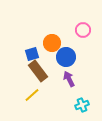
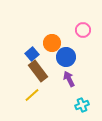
blue square: rotated 24 degrees counterclockwise
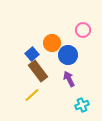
blue circle: moved 2 px right, 2 px up
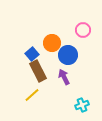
brown rectangle: rotated 10 degrees clockwise
purple arrow: moved 5 px left, 2 px up
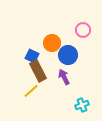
blue square: moved 2 px down; rotated 24 degrees counterclockwise
yellow line: moved 1 px left, 4 px up
